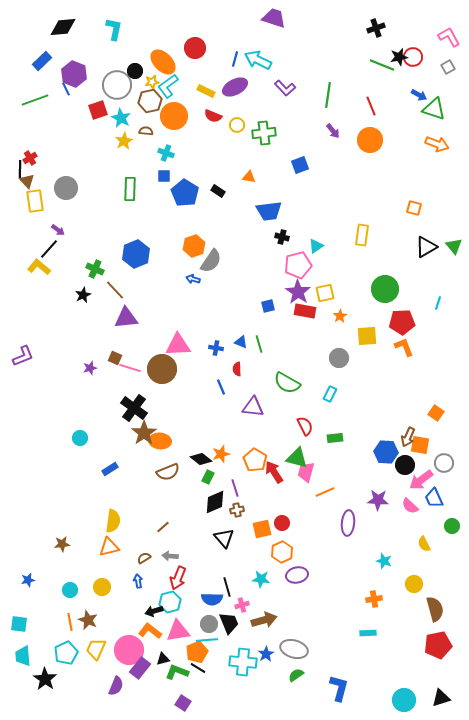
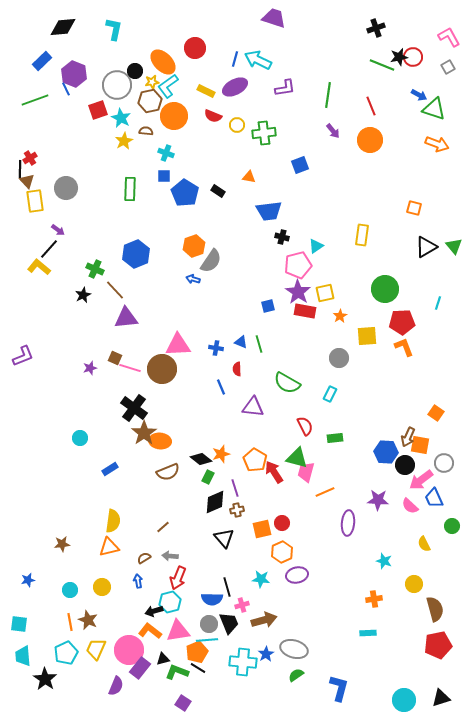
purple L-shape at (285, 88): rotated 55 degrees counterclockwise
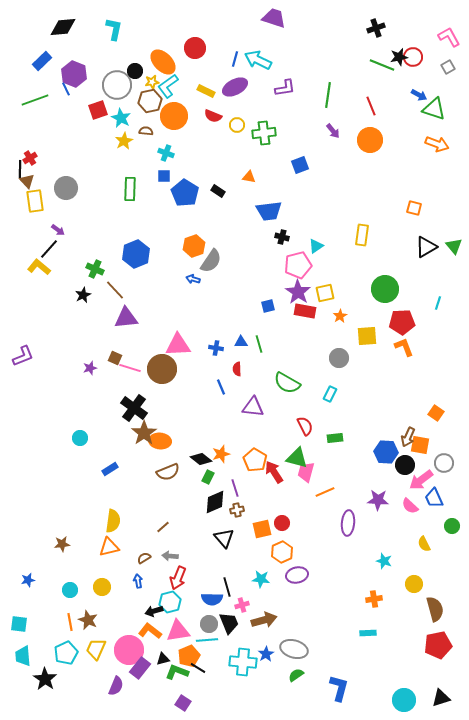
blue triangle at (241, 342): rotated 24 degrees counterclockwise
orange pentagon at (197, 652): moved 8 px left, 4 px down
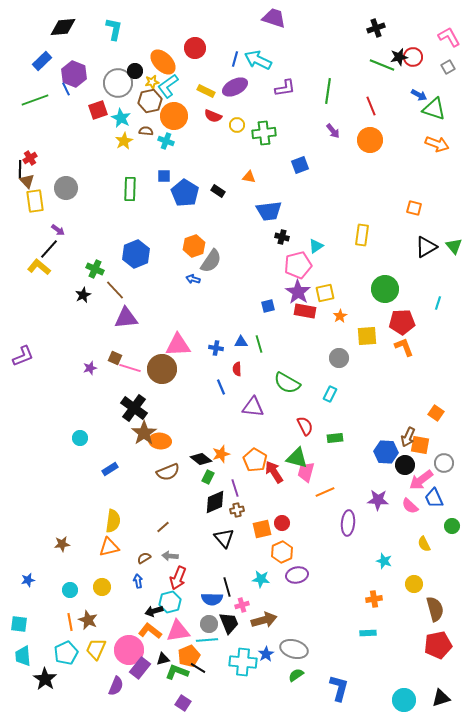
gray circle at (117, 85): moved 1 px right, 2 px up
green line at (328, 95): moved 4 px up
cyan cross at (166, 153): moved 12 px up
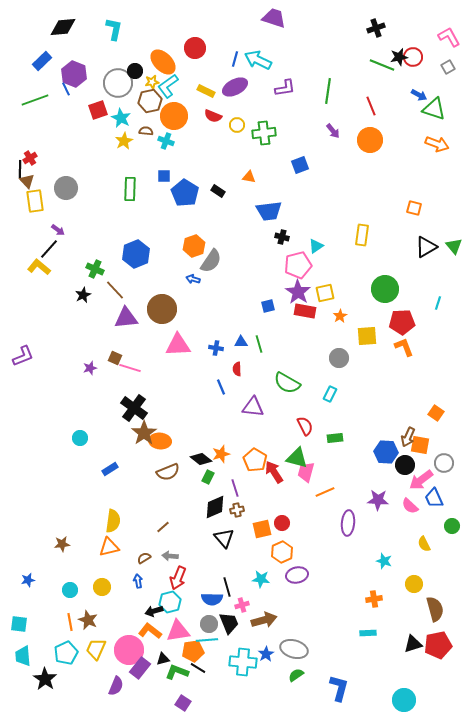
brown circle at (162, 369): moved 60 px up
black diamond at (215, 502): moved 5 px down
orange pentagon at (189, 656): moved 4 px right, 5 px up; rotated 15 degrees clockwise
black triangle at (441, 698): moved 28 px left, 54 px up
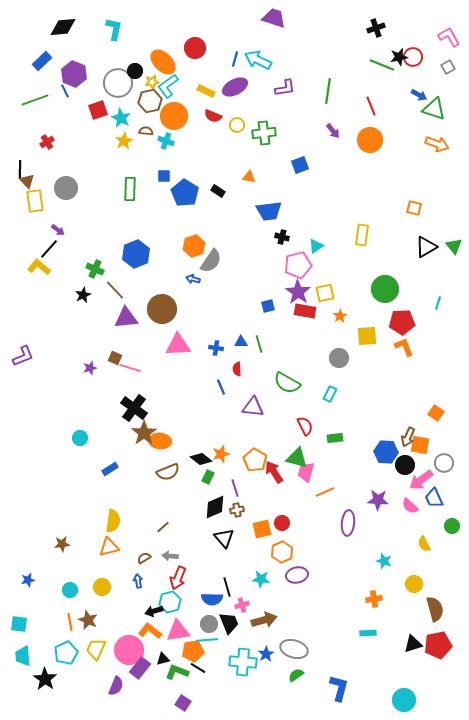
blue line at (66, 89): moved 1 px left, 2 px down
red cross at (30, 158): moved 17 px right, 16 px up
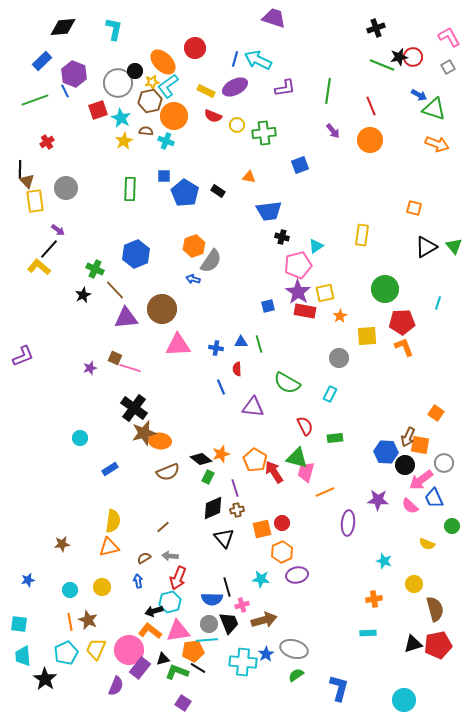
brown star at (144, 433): rotated 20 degrees clockwise
black diamond at (215, 507): moved 2 px left, 1 px down
yellow semicircle at (424, 544): moved 3 px right; rotated 42 degrees counterclockwise
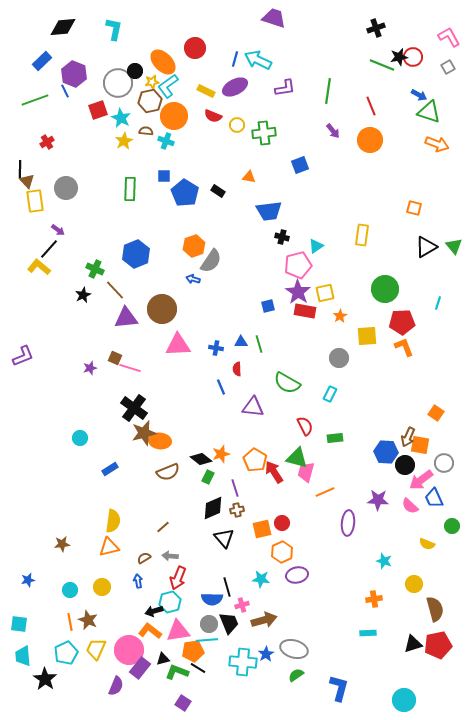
green triangle at (434, 109): moved 5 px left, 3 px down
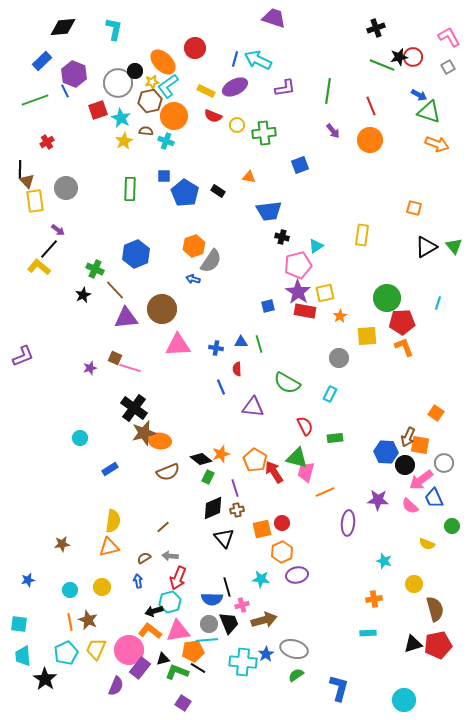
green circle at (385, 289): moved 2 px right, 9 px down
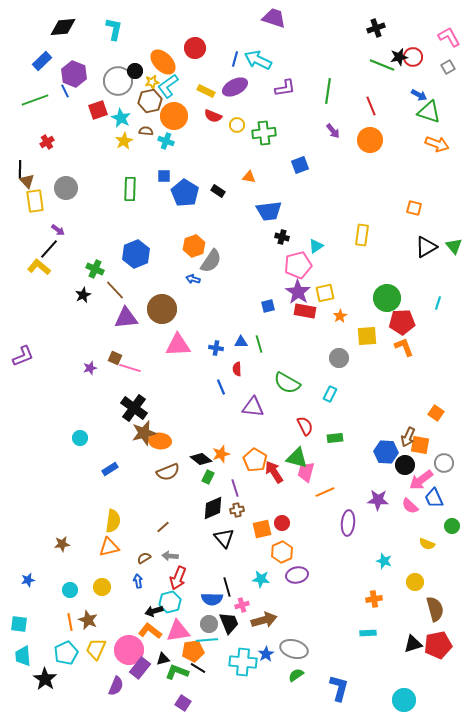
gray circle at (118, 83): moved 2 px up
yellow circle at (414, 584): moved 1 px right, 2 px up
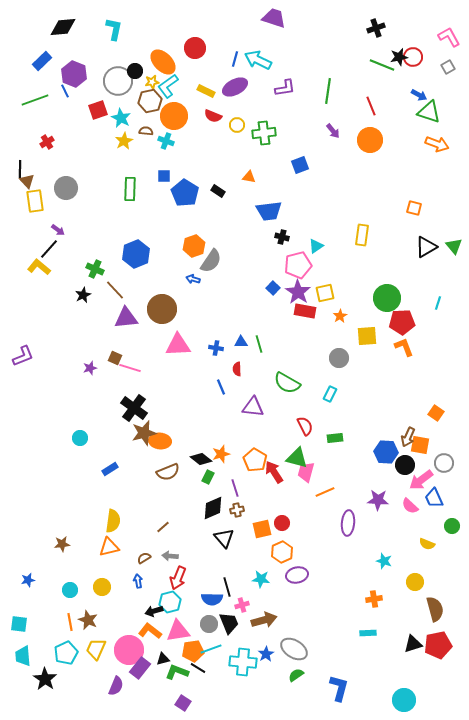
blue square at (268, 306): moved 5 px right, 18 px up; rotated 32 degrees counterclockwise
cyan line at (207, 640): moved 4 px right, 9 px down; rotated 15 degrees counterclockwise
gray ellipse at (294, 649): rotated 16 degrees clockwise
